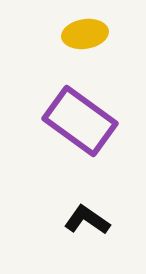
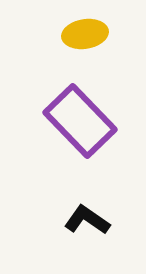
purple rectangle: rotated 10 degrees clockwise
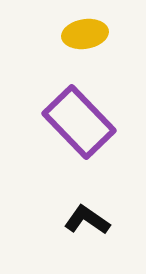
purple rectangle: moved 1 px left, 1 px down
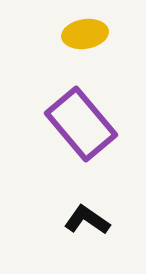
purple rectangle: moved 2 px right, 2 px down; rotated 4 degrees clockwise
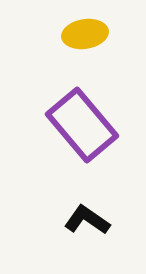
purple rectangle: moved 1 px right, 1 px down
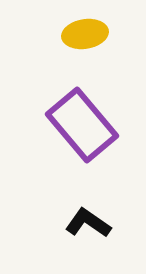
black L-shape: moved 1 px right, 3 px down
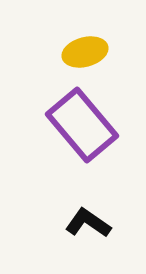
yellow ellipse: moved 18 px down; rotated 6 degrees counterclockwise
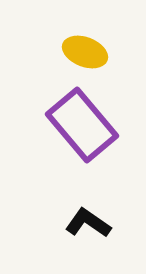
yellow ellipse: rotated 36 degrees clockwise
